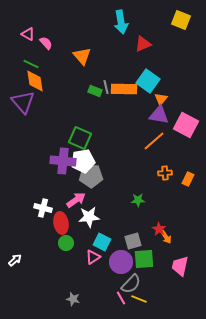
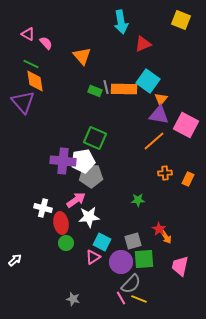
green square at (80, 138): moved 15 px right
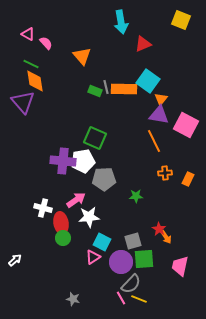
orange line at (154, 141): rotated 75 degrees counterclockwise
gray pentagon at (91, 176): moved 13 px right, 3 px down
green star at (138, 200): moved 2 px left, 4 px up
green circle at (66, 243): moved 3 px left, 5 px up
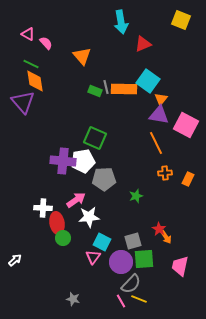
orange line at (154, 141): moved 2 px right, 2 px down
green star at (136, 196): rotated 16 degrees counterclockwise
white cross at (43, 208): rotated 12 degrees counterclockwise
red ellipse at (61, 223): moved 4 px left
pink triangle at (93, 257): rotated 21 degrees counterclockwise
pink line at (121, 298): moved 3 px down
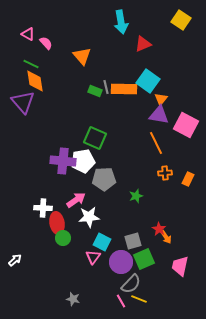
yellow square at (181, 20): rotated 12 degrees clockwise
green square at (144, 259): rotated 20 degrees counterclockwise
